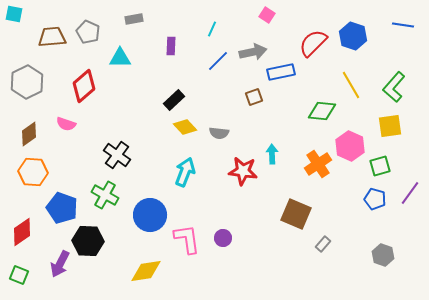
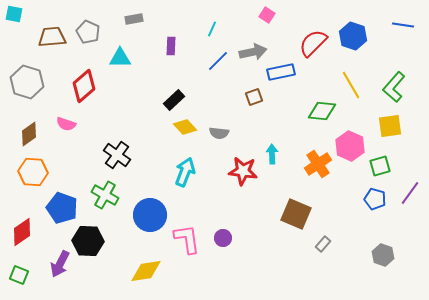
gray hexagon at (27, 82): rotated 16 degrees counterclockwise
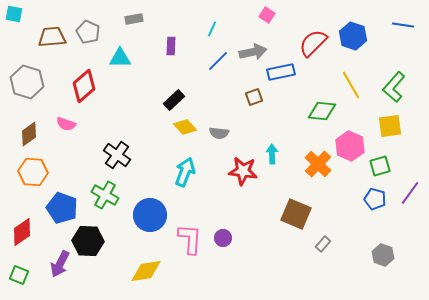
orange cross at (318, 164): rotated 12 degrees counterclockwise
pink L-shape at (187, 239): moved 3 px right; rotated 12 degrees clockwise
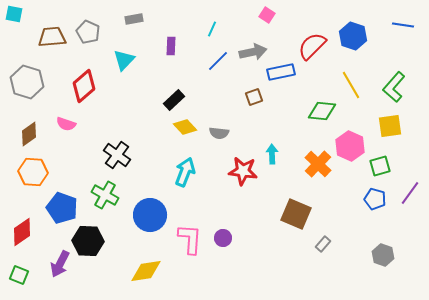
red semicircle at (313, 43): moved 1 px left, 3 px down
cyan triangle at (120, 58): moved 4 px right, 2 px down; rotated 45 degrees counterclockwise
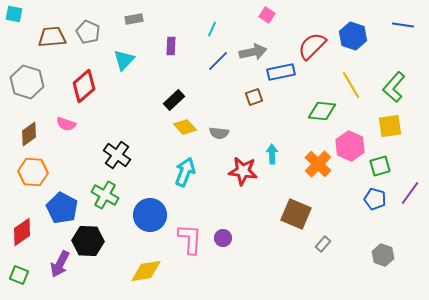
blue pentagon at (62, 208): rotated 8 degrees clockwise
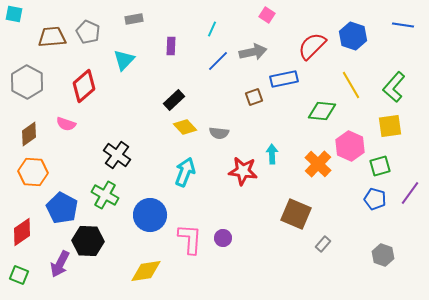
blue rectangle at (281, 72): moved 3 px right, 7 px down
gray hexagon at (27, 82): rotated 12 degrees clockwise
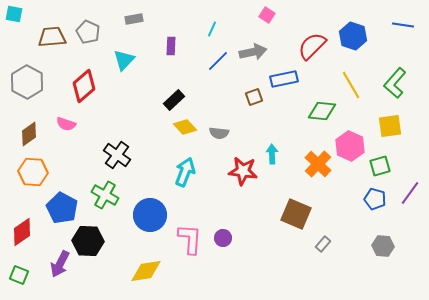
green L-shape at (394, 87): moved 1 px right, 4 px up
gray hexagon at (383, 255): moved 9 px up; rotated 15 degrees counterclockwise
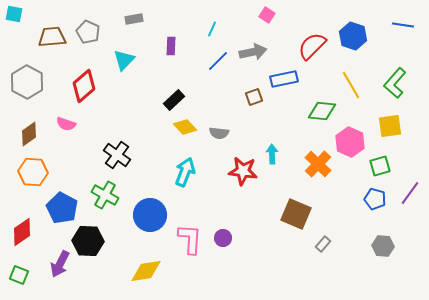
pink hexagon at (350, 146): moved 4 px up
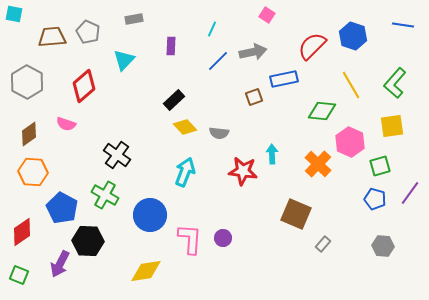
yellow square at (390, 126): moved 2 px right
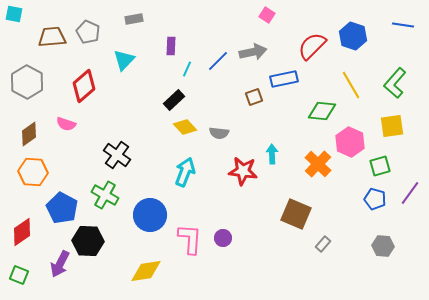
cyan line at (212, 29): moved 25 px left, 40 px down
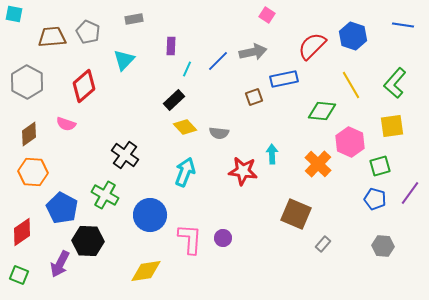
black cross at (117, 155): moved 8 px right
